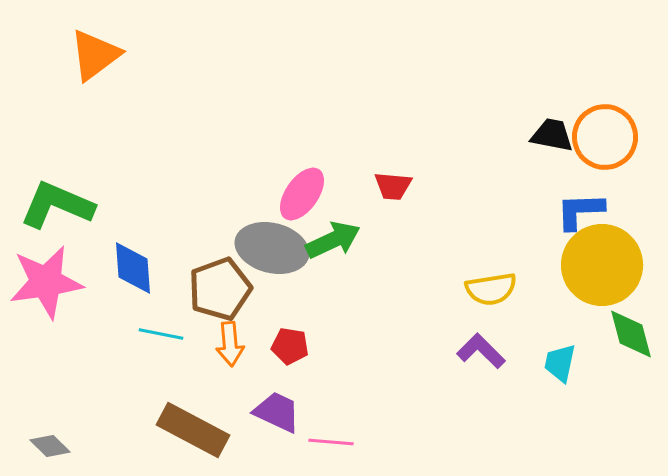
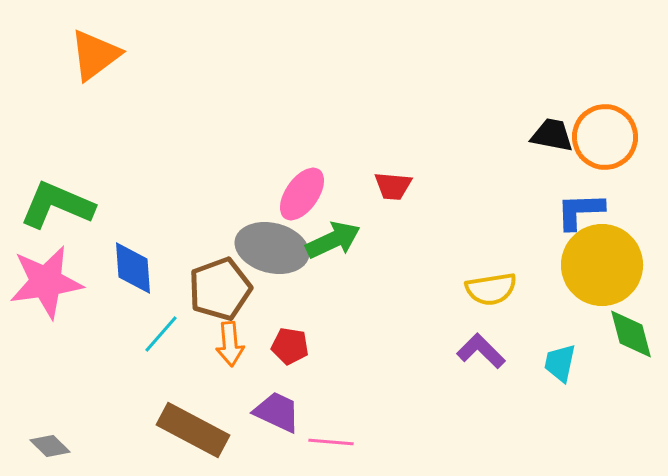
cyan line: rotated 60 degrees counterclockwise
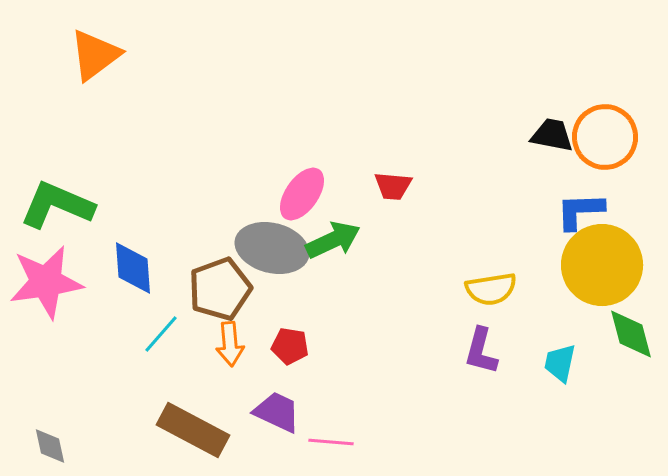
purple L-shape: rotated 120 degrees counterclockwise
gray diamond: rotated 33 degrees clockwise
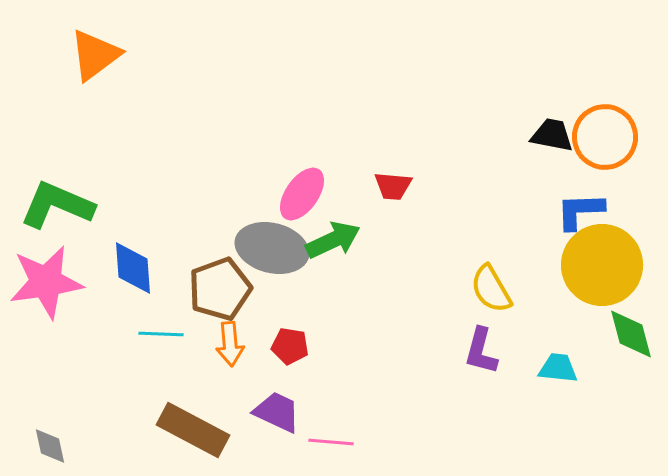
yellow semicircle: rotated 69 degrees clockwise
cyan line: rotated 51 degrees clockwise
cyan trapezoid: moved 2 px left, 5 px down; rotated 84 degrees clockwise
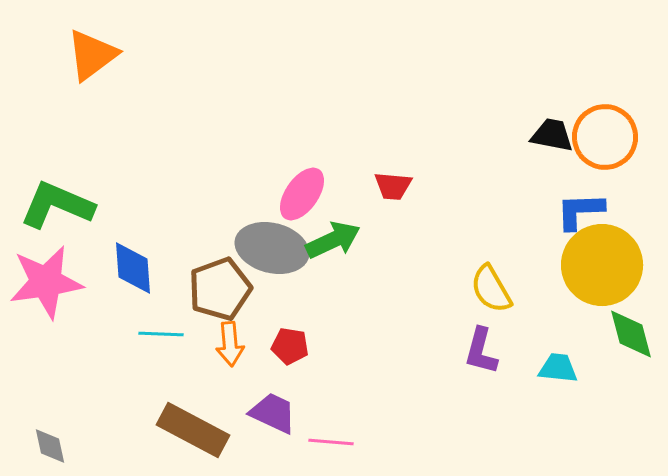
orange triangle: moved 3 px left
purple trapezoid: moved 4 px left, 1 px down
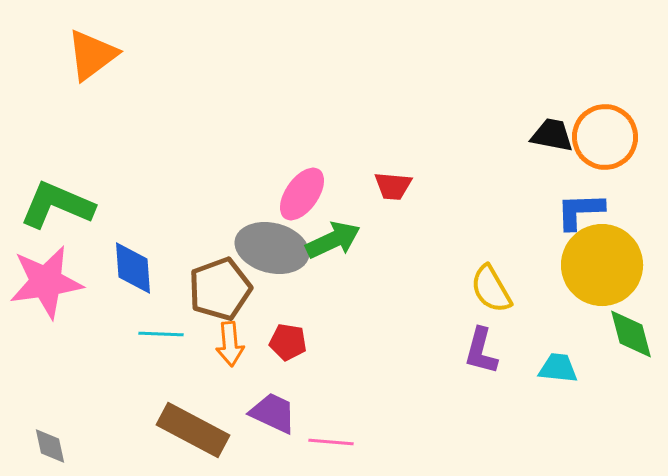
red pentagon: moved 2 px left, 4 px up
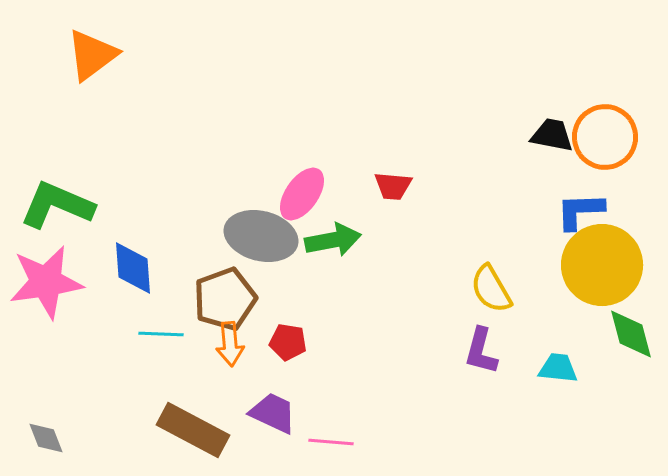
green arrow: rotated 14 degrees clockwise
gray ellipse: moved 11 px left, 12 px up
brown pentagon: moved 5 px right, 10 px down
gray diamond: moved 4 px left, 8 px up; rotated 9 degrees counterclockwise
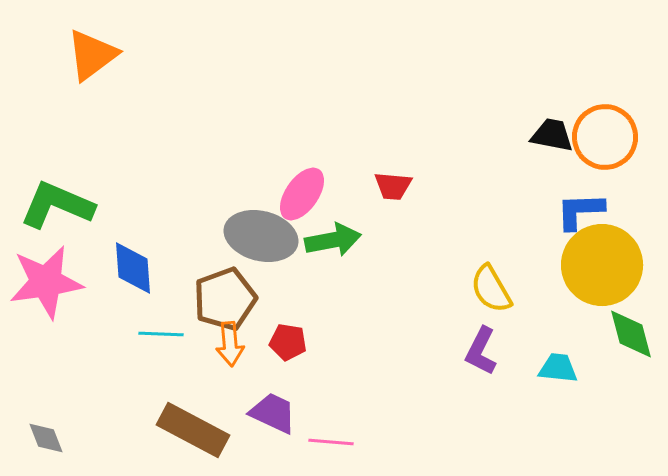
purple L-shape: rotated 12 degrees clockwise
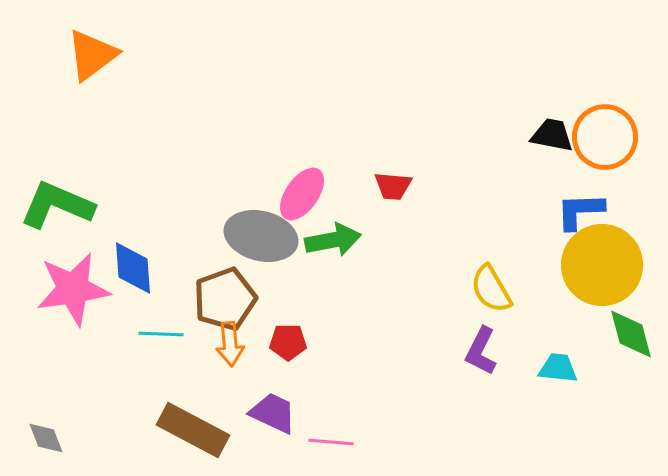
pink star: moved 27 px right, 7 px down
red pentagon: rotated 9 degrees counterclockwise
